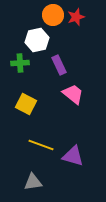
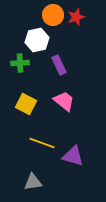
pink trapezoid: moved 9 px left, 7 px down
yellow line: moved 1 px right, 2 px up
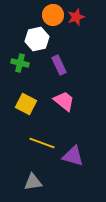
white hexagon: moved 1 px up
green cross: rotated 18 degrees clockwise
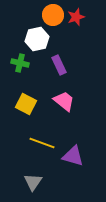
gray triangle: rotated 48 degrees counterclockwise
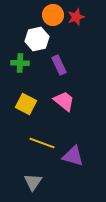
green cross: rotated 12 degrees counterclockwise
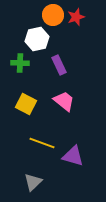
gray triangle: rotated 12 degrees clockwise
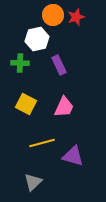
pink trapezoid: moved 6 px down; rotated 75 degrees clockwise
yellow line: rotated 35 degrees counterclockwise
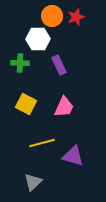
orange circle: moved 1 px left, 1 px down
white hexagon: moved 1 px right; rotated 10 degrees clockwise
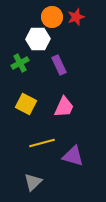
orange circle: moved 1 px down
green cross: rotated 30 degrees counterclockwise
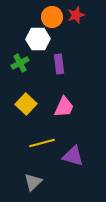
red star: moved 2 px up
purple rectangle: moved 1 px up; rotated 18 degrees clockwise
yellow square: rotated 15 degrees clockwise
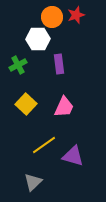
green cross: moved 2 px left, 2 px down
yellow line: moved 2 px right, 2 px down; rotated 20 degrees counterclockwise
